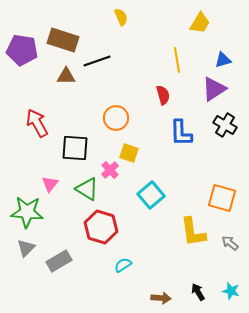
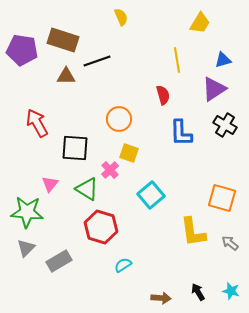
orange circle: moved 3 px right, 1 px down
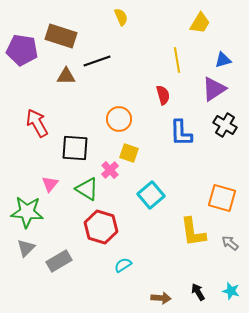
brown rectangle: moved 2 px left, 4 px up
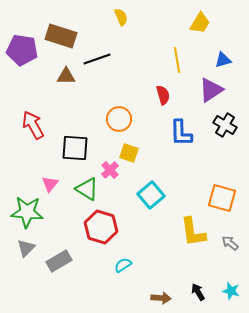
black line: moved 2 px up
purple triangle: moved 3 px left, 1 px down
red arrow: moved 4 px left, 2 px down
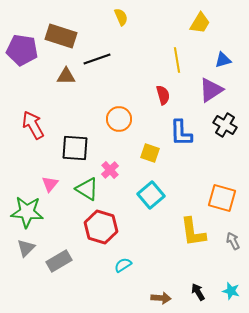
yellow square: moved 21 px right
gray arrow: moved 3 px right, 2 px up; rotated 24 degrees clockwise
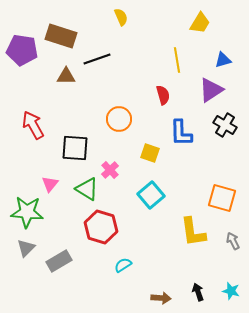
black arrow: rotated 12 degrees clockwise
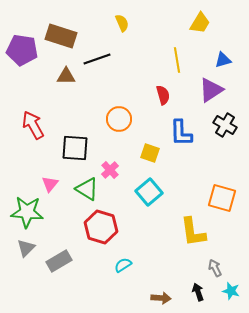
yellow semicircle: moved 1 px right, 6 px down
cyan square: moved 2 px left, 3 px up
gray arrow: moved 18 px left, 27 px down
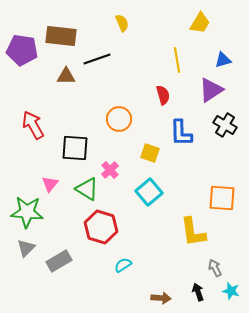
brown rectangle: rotated 12 degrees counterclockwise
orange square: rotated 12 degrees counterclockwise
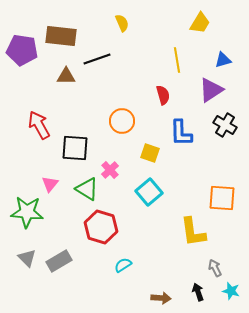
orange circle: moved 3 px right, 2 px down
red arrow: moved 6 px right
gray triangle: moved 1 px right, 10 px down; rotated 30 degrees counterclockwise
